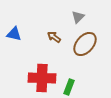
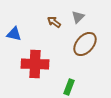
brown arrow: moved 15 px up
red cross: moved 7 px left, 14 px up
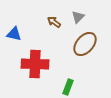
green rectangle: moved 1 px left
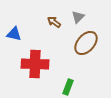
brown ellipse: moved 1 px right, 1 px up
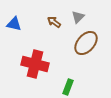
blue triangle: moved 10 px up
red cross: rotated 12 degrees clockwise
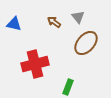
gray triangle: rotated 24 degrees counterclockwise
red cross: rotated 28 degrees counterclockwise
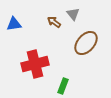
gray triangle: moved 5 px left, 3 px up
blue triangle: rotated 21 degrees counterclockwise
green rectangle: moved 5 px left, 1 px up
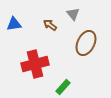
brown arrow: moved 4 px left, 3 px down
brown ellipse: rotated 15 degrees counterclockwise
green rectangle: moved 1 px down; rotated 21 degrees clockwise
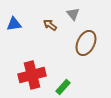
red cross: moved 3 px left, 11 px down
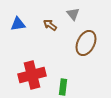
blue triangle: moved 4 px right
green rectangle: rotated 35 degrees counterclockwise
